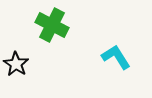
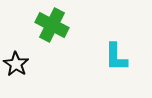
cyan L-shape: rotated 148 degrees counterclockwise
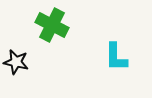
black star: moved 2 px up; rotated 20 degrees counterclockwise
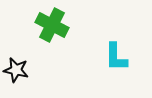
black star: moved 8 px down
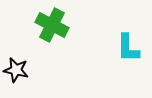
cyan L-shape: moved 12 px right, 9 px up
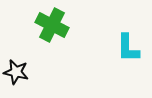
black star: moved 2 px down
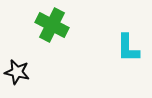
black star: moved 1 px right
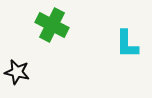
cyan L-shape: moved 1 px left, 4 px up
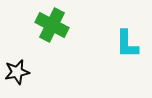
black star: rotated 25 degrees counterclockwise
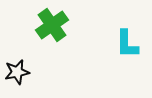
green cross: rotated 28 degrees clockwise
